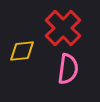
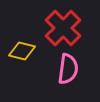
yellow diamond: rotated 20 degrees clockwise
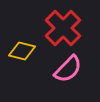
pink semicircle: rotated 36 degrees clockwise
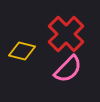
red cross: moved 3 px right, 6 px down
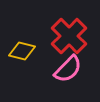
red cross: moved 3 px right, 2 px down
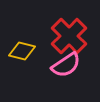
pink semicircle: moved 2 px left, 4 px up; rotated 12 degrees clockwise
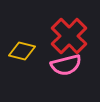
pink semicircle: rotated 20 degrees clockwise
